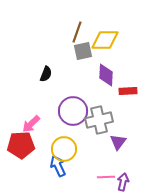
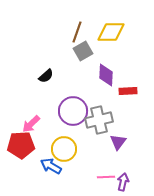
yellow diamond: moved 6 px right, 8 px up
gray square: rotated 18 degrees counterclockwise
black semicircle: moved 2 px down; rotated 28 degrees clockwise
blue arrow: moved 7 px left; rotated 35 degrees counterclockwise
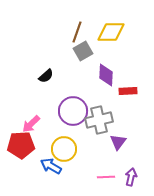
purple arrow: moved 8 px right, 5 px up
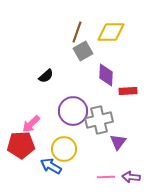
purple arrow: rotated 96 degrees counterclockwise
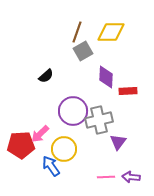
purple diamond: moved 2 px down
pink arrow: moved 9 px right, 10 px down
blue arrow: rotated 25 degrees clockwise
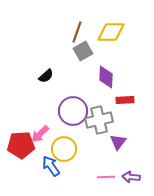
red rectangle: moved 3 px left, 9 px down
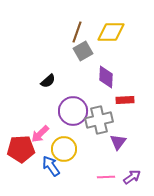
black semicircle: moved 2 px right, 5 px down
red pentagon: moved 4 px down
purple arrow: moved 1 px right; rotated 138 degrees clockwise
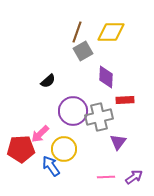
gray cross: moved 3 px up
purple arrow: moved 2 px right
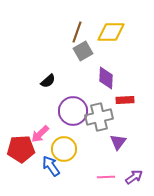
purple diamond: moved 1 px down
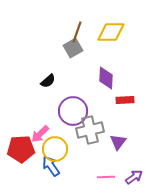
gray square: moved 10 px left, 3 px up
gray cross: moved 9 px left, 13 px down
yellow circle: moved 9 px left
